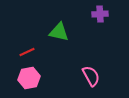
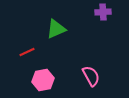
purple cross: moved 3 px right, 2 px up
green triangle: moved 3 px left, 3 px up; rotated 35 degrees counterclockwise
pink hexagon: moved 14 px right, 2 px down
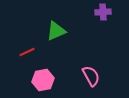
green triangle: moved 2 px down
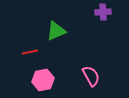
red line: moved 3 px right; rotated 14 degrees clockwise
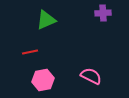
purple cross: moved 1 px down
green triangle: moved 10 px left, 11 px up
pink semicircle: rotated 35 degrees counterclockwise
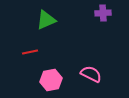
pink semicircle: moved 2 px up
pink hexagon: moved 8 px right
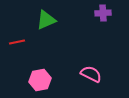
red line: moved 13 px left, 10 px up
pink hexagon: moved 11 px left
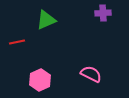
pink hexagon: rotated 15 degrees counterclockwise
